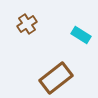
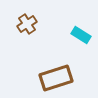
brown rectangle: rotated 20 degrees clockwise
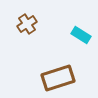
brown rectangle: moved 2 px right
